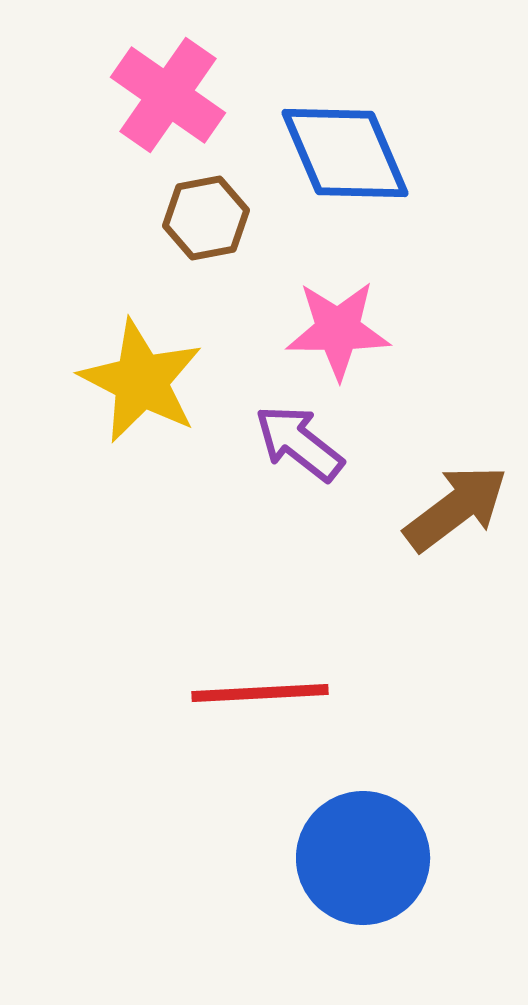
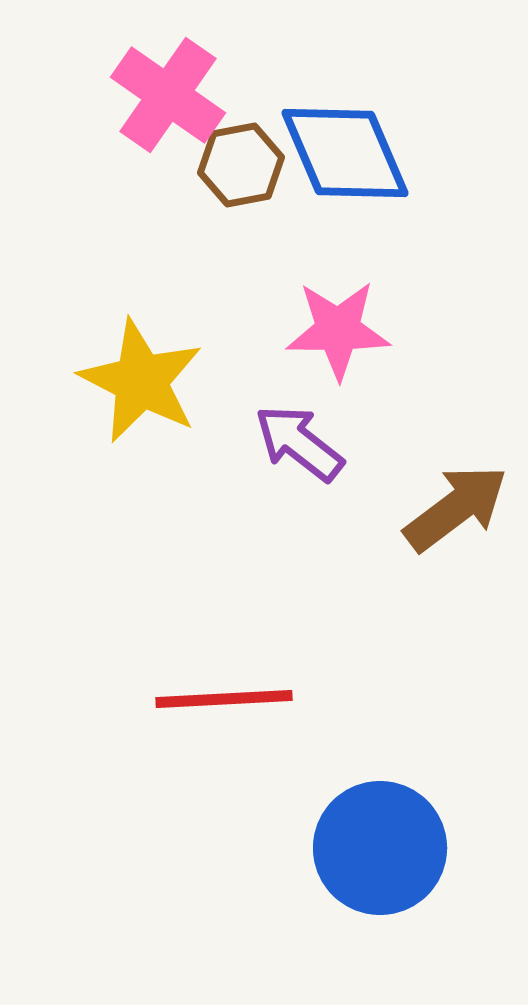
brown hexagon: moved 35 px right, 53 px up
red line: moved 36 px left, 6 px down
blue circle: moved 17 px right, 10 px up
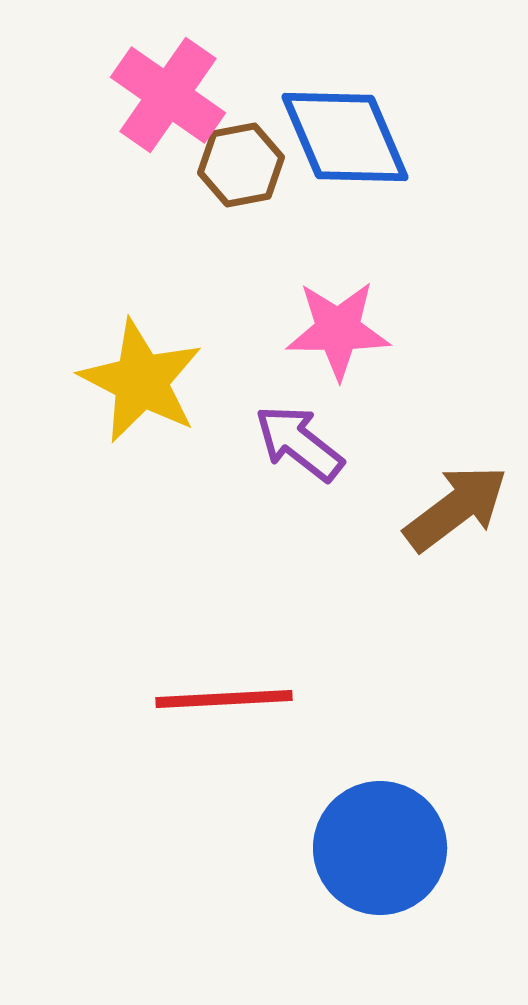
blue diamond: moved 16 px up
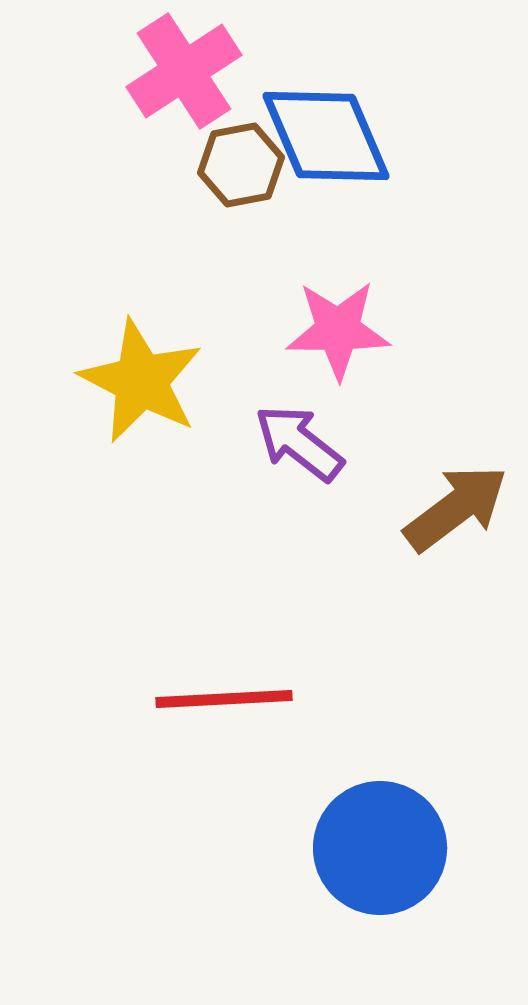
pink cross: moved 16 px right, 24 px up; rotated 22 degrees clockwise
blue diamond: moved 19 px left, 1 px up
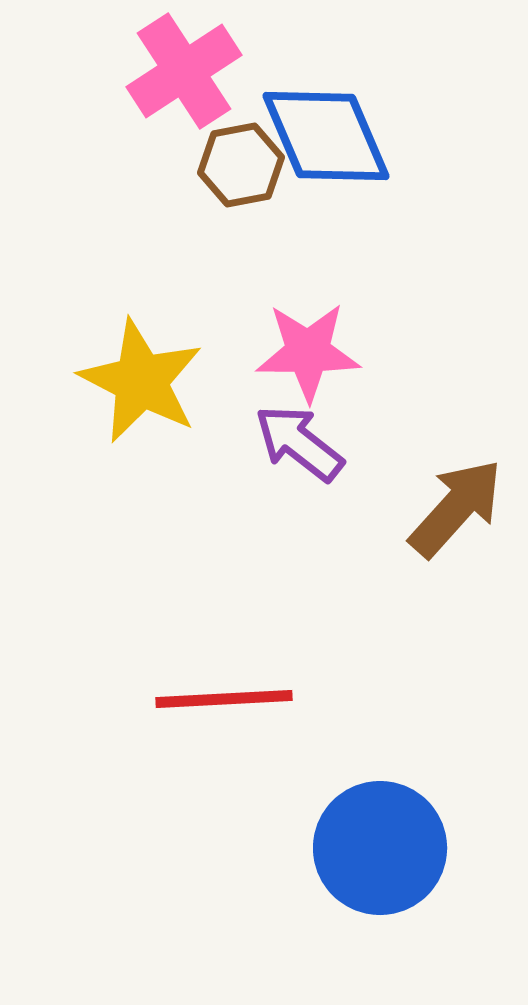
pink star: moved 30 px left, 22 px down
brown arrow: rotated 11 degrees counterclockwise
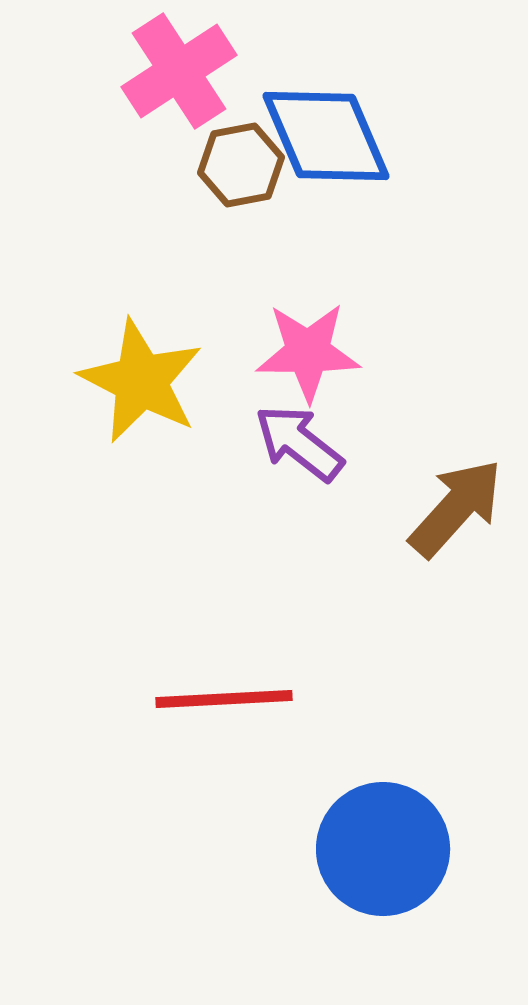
pink cross: moved 5 px left
blue circle: moved 3 px right, 1 px down
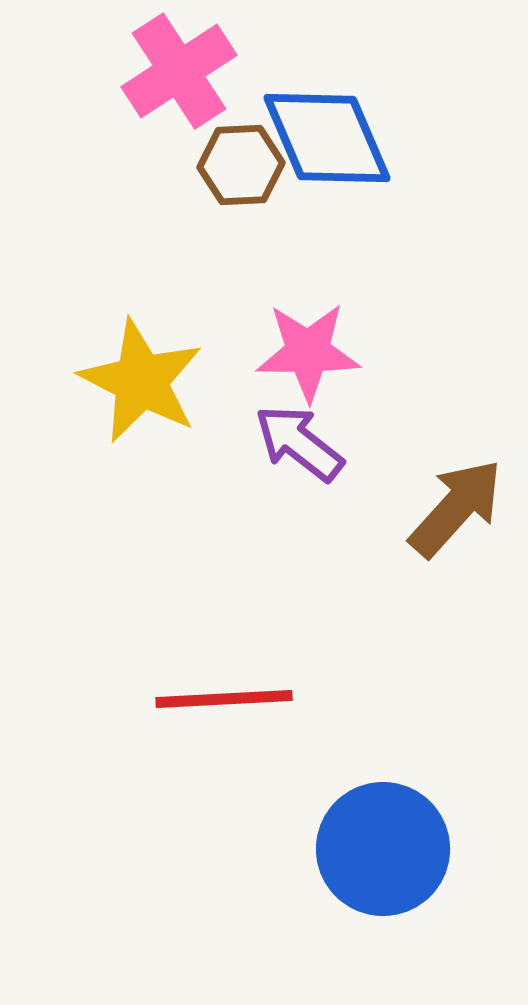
blue diamond: moved 1 px right, 2 px down
brown hexagon: rotated 8 degrees clockwise
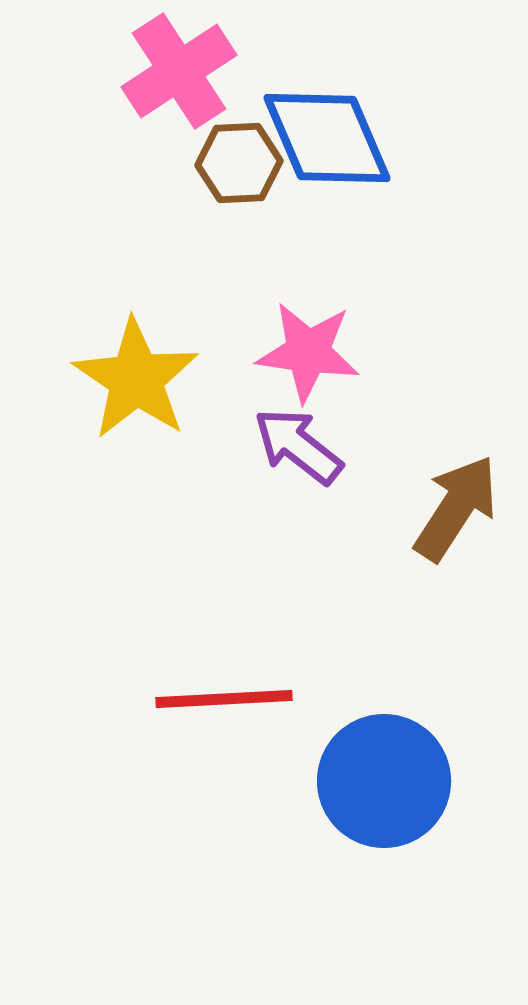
brown hexagon: moved 2 px left, 2 px up
pink star: rotated 8 degrees clockwise
yellow star: moved 5 px left, 2 px up; rotated 7 degrees clockwise
purple arrow: moved 1 px left, 3 px down
brown arrow: rotated 9 degrees counterclockwise
blue circle: moved 1 px right, 68 px up
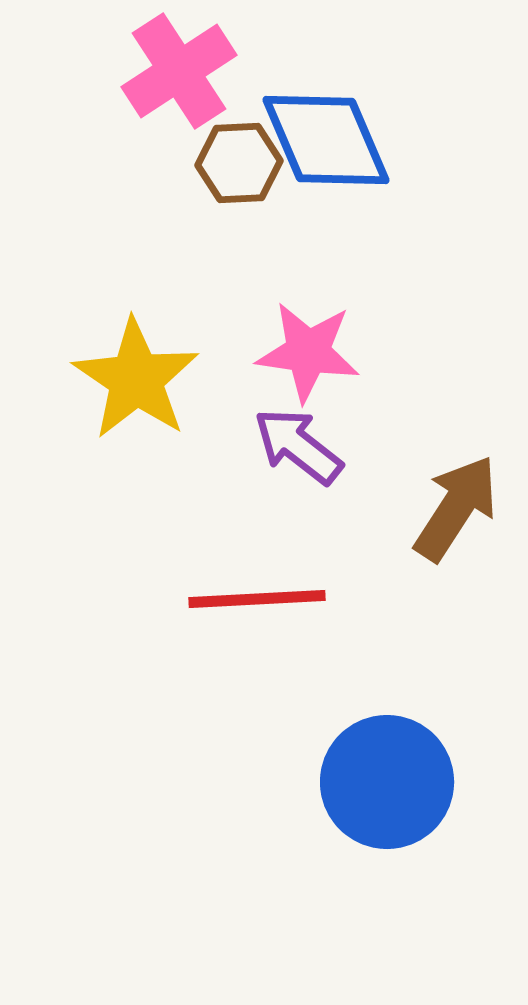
blue diamond: moved 1 px left, 2 px down
red line: moved 33 px right, 100 px up
blue circle: moved 3 px right, 1 px down
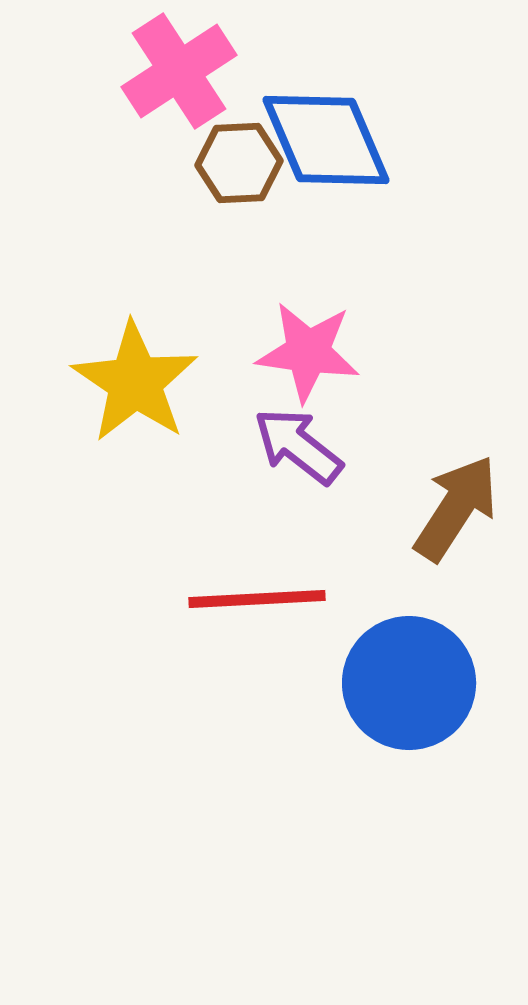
yellow star: moved 1 px left, 3 px down
blue circle: moved 22 px right, 99 px up
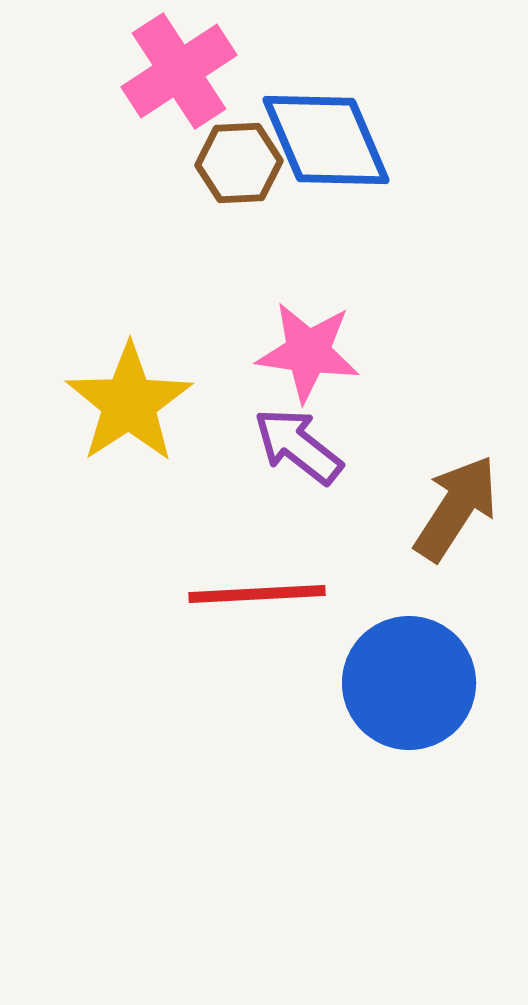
yellow star: moved 6 px left, 21 px down; rotated 5 degrees clockwise
red line: moved 5 px up
